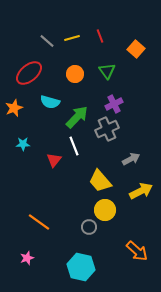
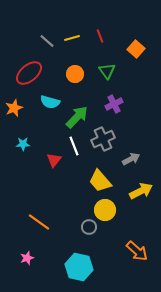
gray cross: moved 4 px left, 10 px down
cyan hexagon: moved 2 px left
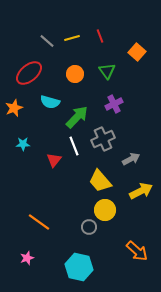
orange square: moved 1 px right, 3 px down
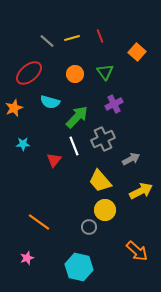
green triangle: moved 2 px left, 1 px down
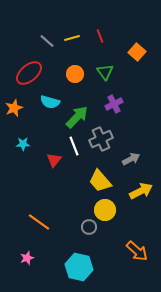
gray cross: moved 2 px left
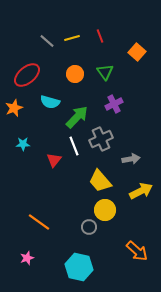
red ellipse: moved 2 px left, 2 px down
gray arrow: rotated 18 degrees clockwise
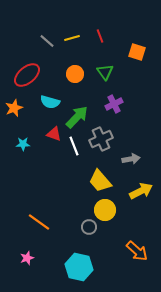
orange square: rotated 24 degrees counterclockwise
red triangle: moved 26 px up; rotated 49 degrees counterclockwise
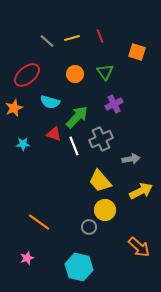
orange arrow: moved 2 px right, 4 px up
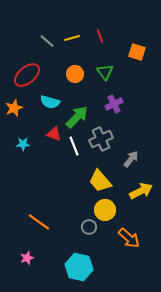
gray arrow: rotated 42 degrees counterclockwise
orange arrow: moved 10 px left, 9 px up
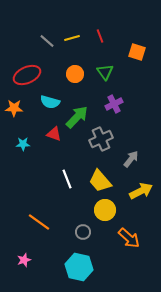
red ellipse: rotated 16 degrees clockwise
orange star: rotated 24 degrees clockwise
white line: moved 7 px left, 33 px down
gray circle: moved 6 px left, 5 px down
pink star: moved 3 px left, 2 px down
